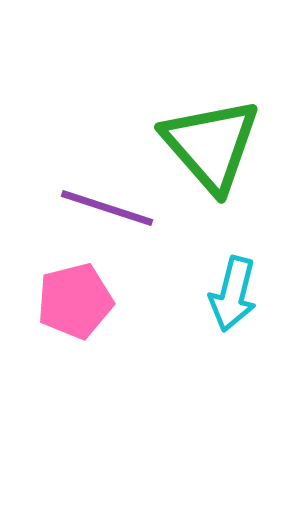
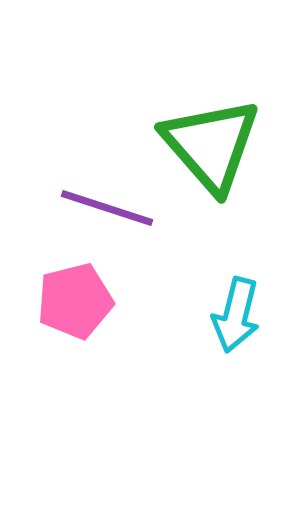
cyan arrow: moved 3 px right, 21 px down
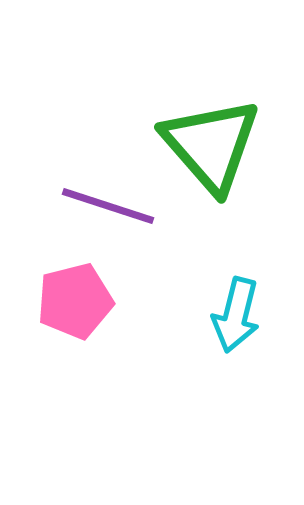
purple line: moved 1 px right, 2 px up
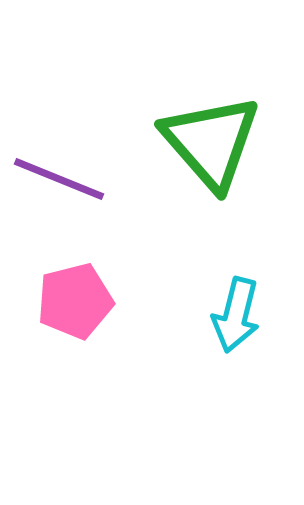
green triangle: moved 3 px up
purple line: moved 49 px left, 27 px up; rotated 4 degrees clockwise
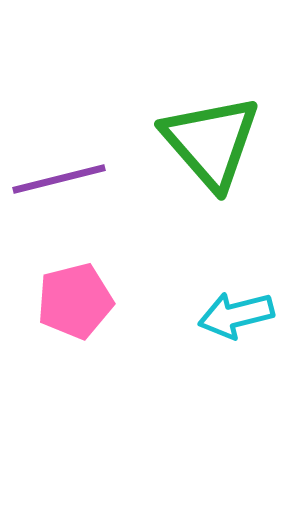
purple line: rotated 36 degrees counterclockwise
cyan arrow: rotated 62 degrees clockwise
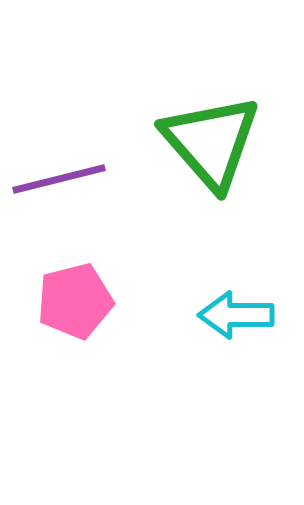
cyan arrow: rotated 14 degrees clockwise
